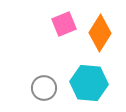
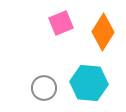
pink square: moved 3 px left, 1 px up
orange diamond: moved 3 px right, 1 px up
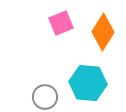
cyan hexagon: moved 1 px left
gray circle: moved 1 px right, 9 px down
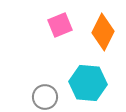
pink square: moved 1 px left, 2 px down
orange diamond: rotated 6 degrees counterclockwise
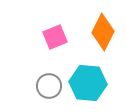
pink square: moved 5 px left, 12 px down
gray circle: moved 4 px right, 11 px up
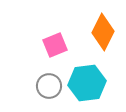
pink square: moved 8 px down
cyan hexagon: moved 1 px left; rotated 12 degrees counterclockwise
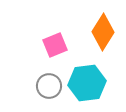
orange diamond: rotated 6 degrees clockwise
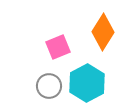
pink square: moved 3 px right, 2 px down
cyan hexagon: rotated 21 degrees counterclockwise
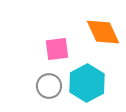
orange diamond: rotated 57 degrees counterclockwise
pink square: moved 1 px left, 2 px down; rotated 15 degrees clockwise
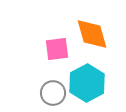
orange diamond: moved 11 px left, 2 px down; rotated 9 degrees clockwise
gray circle: moved 4 px right, 7 px down
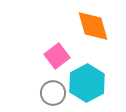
orange diamond: moved 1 px right, 8 px up
pink square: moved 7 px down; rotated 30 degrees counterclockwise
